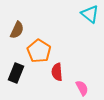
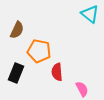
orange pentagon: rotated 20 degrees counterclockwise
pink semicircle: moved 1 px down
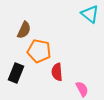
brown semicircle: moved 7 px right
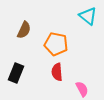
cyan triangle: moved 2 px left, 2 px down
orange pentagon: moved 17 px right, 7 px up
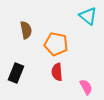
brown semicircle: moved 2 px right; rotated 36 degrees counterclockwise
pink semicircle: moved 4 px right, 2 px up
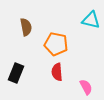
cyan triangle: moved 3 px right, 4 px down; rotated 24 degrees counterclockwise
brown semicircle: moved 3 px up
